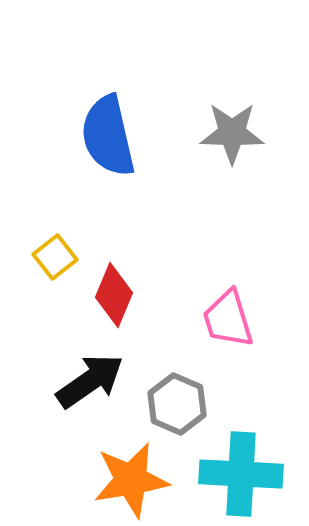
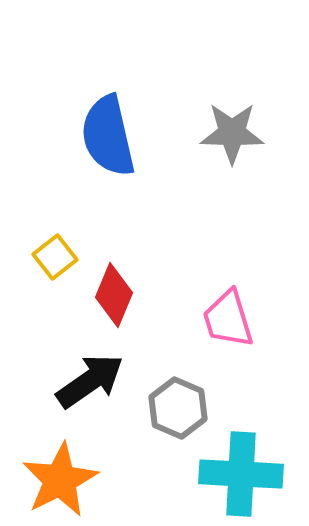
gray hexagon: moved 1 px right, 4 px down
orange star: moved 71 px left; rotated 18 degrees counterclockwise
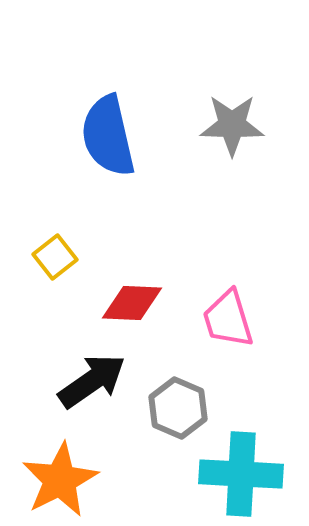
gray star: moved 8 px up
red diamond: moved 18 px right, 8 px down; rotated 70 degrees clockwise
black arrow: moved 2 px right
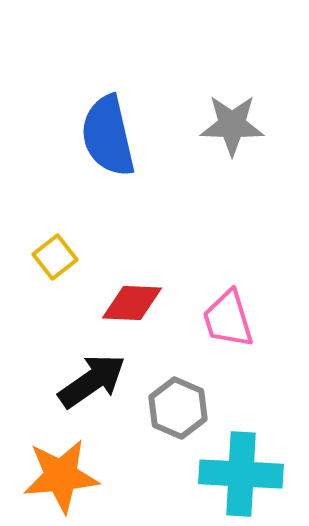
orange star: moved 1 px right, 4 px up; rotated 22 degrees clockwise
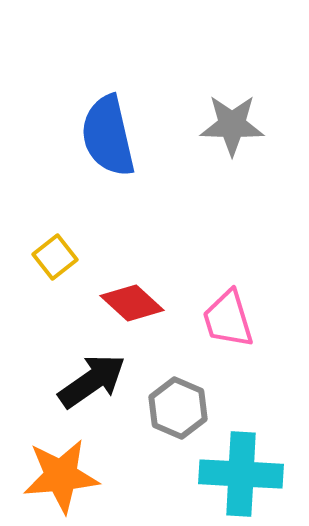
red diamond: rotated 40 degrees clockwise
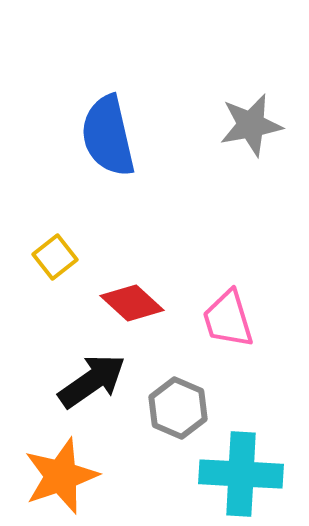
gray star: moved 19 px right; rotated 12 degrees counterclockwise
orange star: rotated 14 degrees counterclockwise
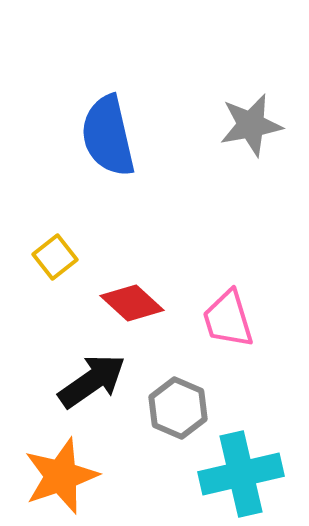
cyan cross: rotated 16 degrees counterclockwise
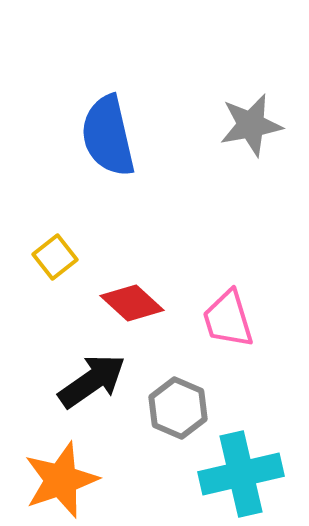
orange star: moved 4 px down
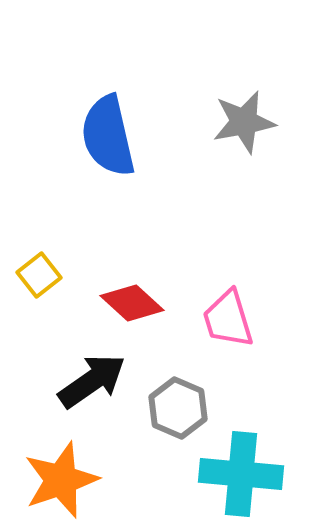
gray star: moved 7 px left, 3 px up
yellow square: moved 16 px left, 18 px down
cyan cross: rotated 18 degrees clockwise
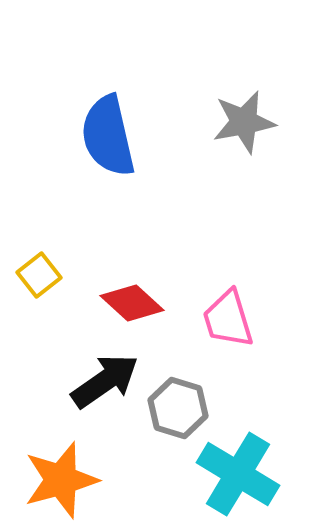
black arrow: moved 13 px right
gray hexagon: rotated 6 degrees counterclockwise
cyan cross: moved 3 px left; rotated 26 degrees clockwise
orange star: rotated 4 degrees clockwise
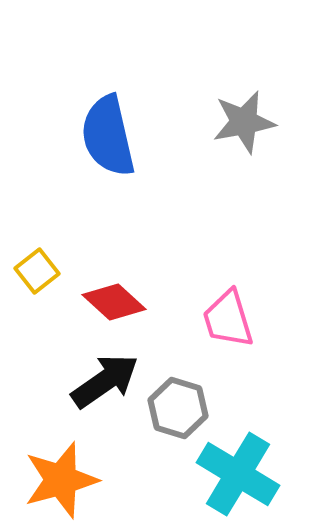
yellow square: moved 2 px left, 4 px up
red diamond: moved 18 px left, 1 px up
